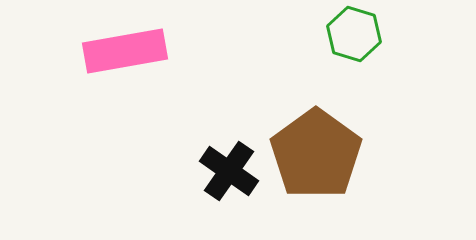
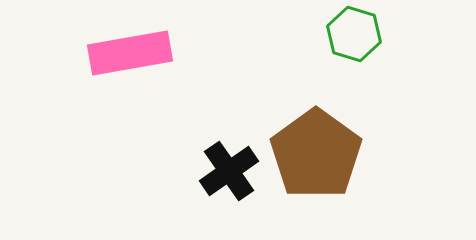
pink rectangle: moved 5 px right, 2 px down
black cross: rotated 20 degrees clockwise
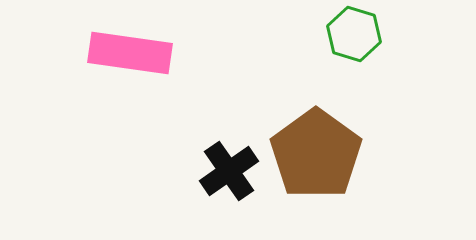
pink rectangle: rotated 18 degrees clockwise
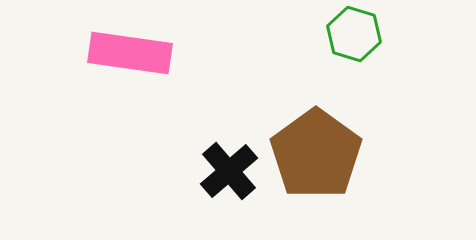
black cross: rotated 6 degrees counterclockwise
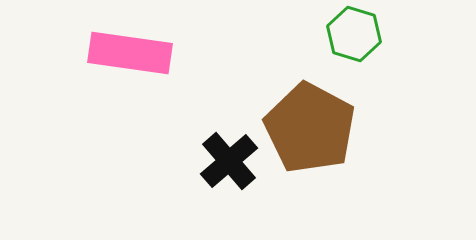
brown pentagon: moved 6 px left, 26 px up; rotated 8 degrees counterclockwise
black cross: moved 10 px up
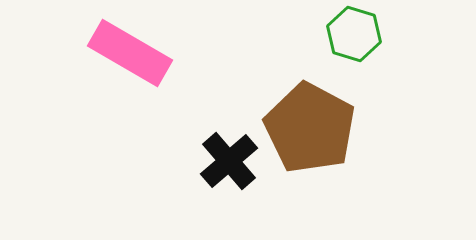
pink rectangle: rotated 22 degrees clockwise
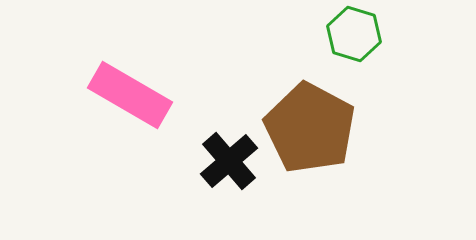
pink rectangle: moved 42 px down
